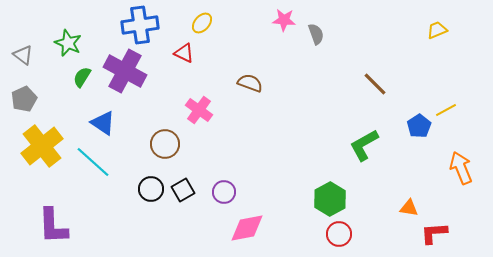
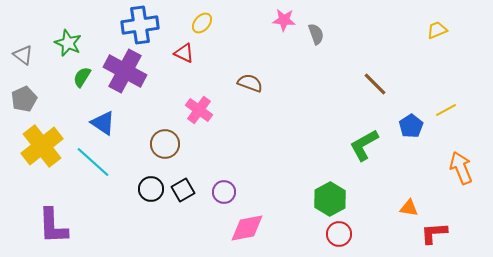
blue pentagon: moved 8 px left
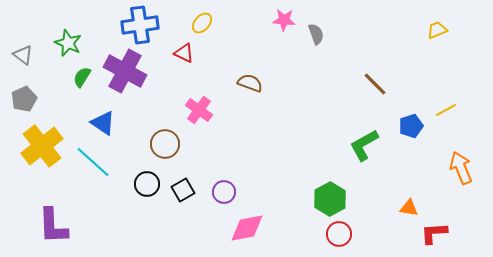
blue pentagon: rotated 15 degrees clockwise
black circle: moved 4 px left, 5 px up
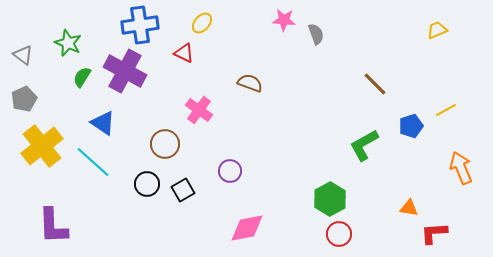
purple circle: moved 6 px right, 21 px up
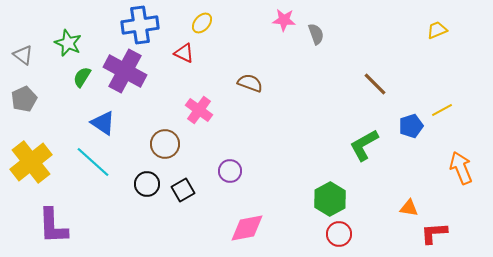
yellow line: moved 4 px left
yellow cross: moved 11 px left, 16 px down
